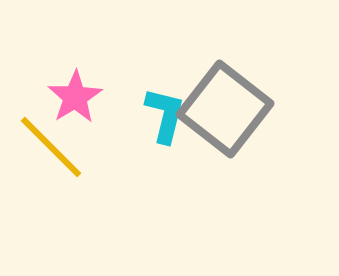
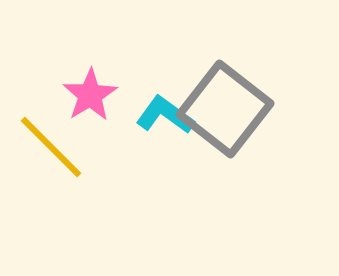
pink star: moved 15 px right, 2 px up
cyan L-shape: rotated 68 degrees counterclockwise
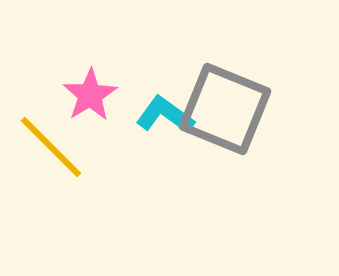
gray square: rotated 16 degrees counterclockwise
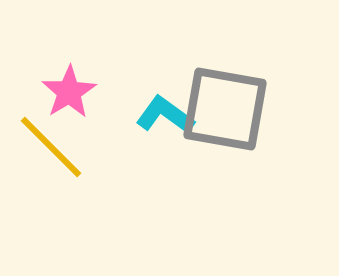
pink star: moved 21 px left, 3 px up
gray square: rotated 12 degrees counterclockwise
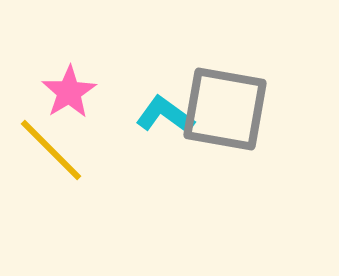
yellow line: moved 3 px down
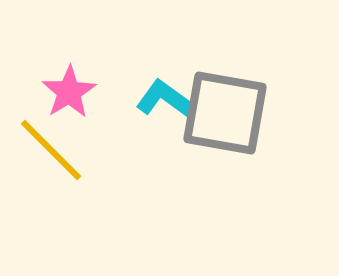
gray square: moved 4 px down
cyan L-shape: moved 16 px up
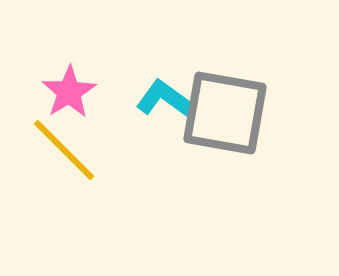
yellow line: moved 13 px right
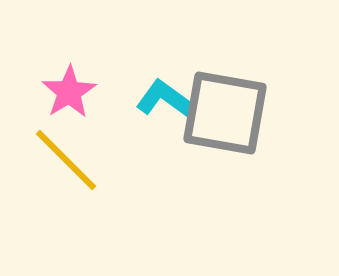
yellow line: moved 2 px right, 10 px down
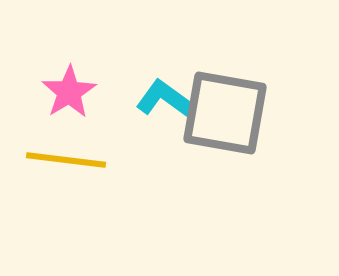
yellow line: rotated 38 degrees counterclockwise
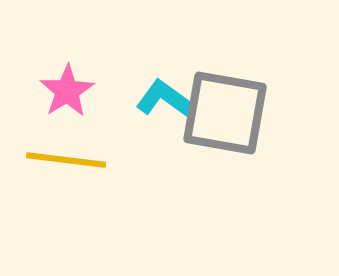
pink star: moved 2 px left, 1 px up
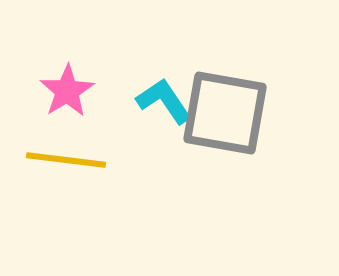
cyan L-shape: moved 1 px left, 2 px down; rotated 20 degrees clockwise
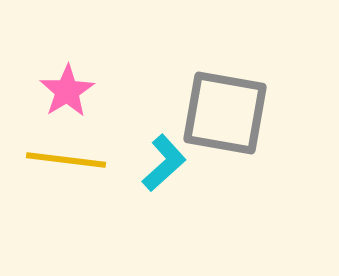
cyan L-shape: moved 62 px down; rotated 82 degrees clockwise
